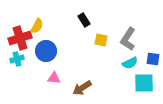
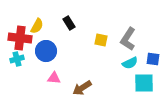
black rectangle: moved 15 px left, 3 px down
red cross: rotated 25 degrees clockwise
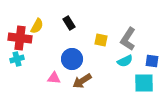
blue circle: moved 26 px right, 8 px down
blue square: moved 1 px left, 2 px down
cyan semicircle: moved 5 px left, 2 px up
brown arrow: moved 7 px up
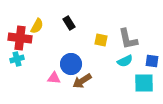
gray L-shape: rotated 45 degrees counterclockwise
blue circle: moved 1 px left, 5 px down
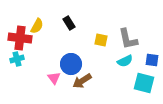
blue square: moved 1 px up
pink triangle: rotated 48 degrees clockwise
cyan square: rotated 15 degrees clockwise
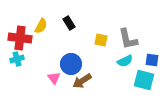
yellow semicircle: moved 4 px right
cyan square: moved 3 px up
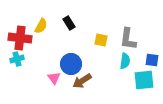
gray L-shape: rotated 20 degrees clockwise
cyan semicircle: rotated 56 degrees counterclockwise
cyan square: rotated 20 degrees counterclockwise
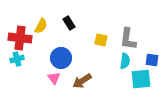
blue circle: moved 10 px left, 6 px up
cyan square: moved 3 px left, 1 px up
